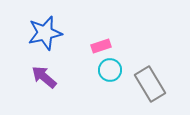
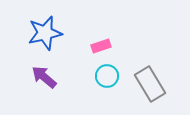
cyan circle: moved 3 px left, 6 px down
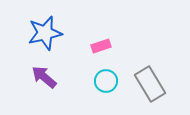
cyan circle: moved 1 px left, 5 px down
